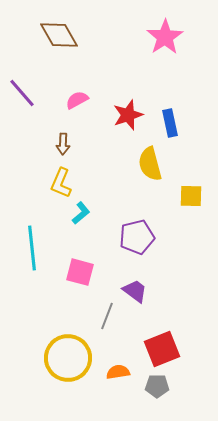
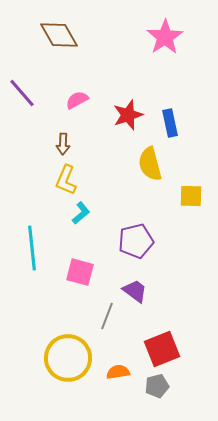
yellow L-shape: moved 5 px right, 3 px up
purple pentagon: moved 1 px left, 4 px down
gray pentagon: rotated 15 degrees counterclockwise
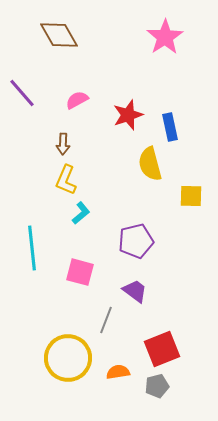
blue rectangle: moved 4 px down
gray line: moved 1 px left, 4 px down
